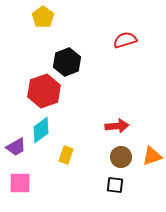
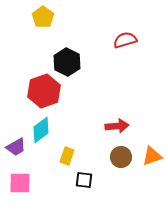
black hexagon: rotated 12 degrees counterclockwise
yellow rectangle: moved 1 px right, 1 px down
black square: moved 31 px left, 5 px up
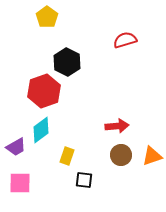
yellow pentagon: moved 4 px right
brown circle: moved 2 px up
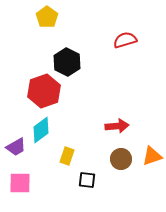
brown circle: moved 4 px down
black square: moved 3 px right
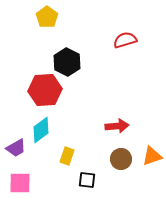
red hexagon: moved 1 px right, 1 px up; rotated 16 degrees clockwise
purple trapezoid: moved 1 px down
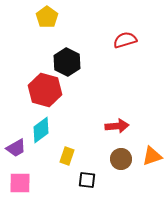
red hexagon: rotated 20 degrees clockwise
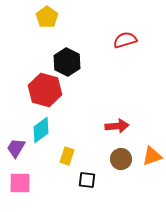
purple trapezoid: rotated 150 degrees clockwise
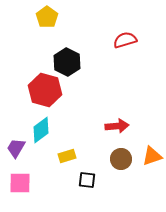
yellow rectangle: rotated 54 degrees clockwise
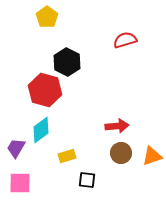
brown circle: moved 6 px up
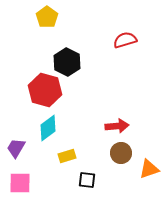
cyan diamond: moved 7 px right, 2 px up
orange triangle: moved 3 px left, 13 px down
